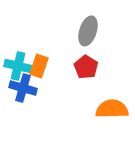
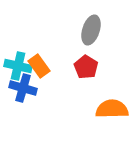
gray ellipse: moved 3 px right, 1 px up
orange rectangle: rotated 55 degrees counterclockwise
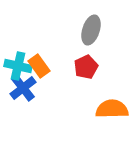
red pentagon: rotated 15 degrees clockwise
blue cross: rotated 36 degrees clockwise
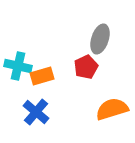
gray ellipse: moved 9 px right, 9 px down
orange rectangle: moved 3 px right, 10 px down; rotated 70 degrees counterclockwise
blue cross: moved 13 px right, 24 px down; rotated 12 degrees counterclockwise
orange semicircle: rotated 16 degrees counterclockwise
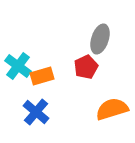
cyan cross: rotated 24 degrees clockwise
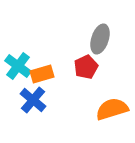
orange rectangle: moved 2 px up
blue cross: moved 3 px left, 12 px up
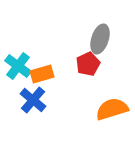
red pentagon: moved 2 px right, 3 px up
